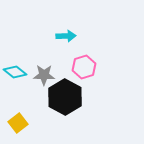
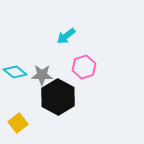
cyan arrow: rotated 144 degrees clockwise
gray star: moved 2 px left
black hexagon: moved 7 px left
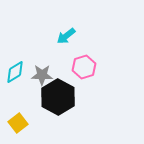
cyan diamond: rotated 70 degrees counterclockwise
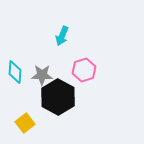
cyan arrow: moved 4 px left; rotated 30 degrees counterclockwise
pink hexagon: moved 3 px down
cyan diamond: rotated 55 degrees counterclockwise
yellow square: moved 7 px right
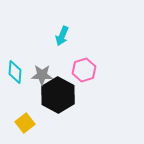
black hexagon: moved 2 px up
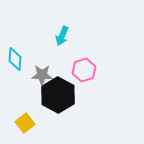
cyan diamond: moved 13 px up
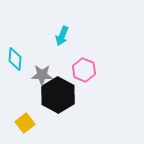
pink hexagon: rotated 20 degrees counterclockwise
